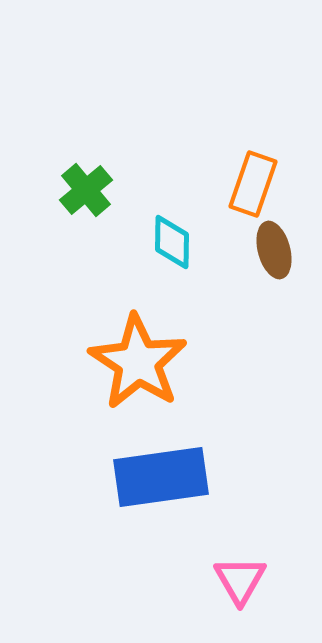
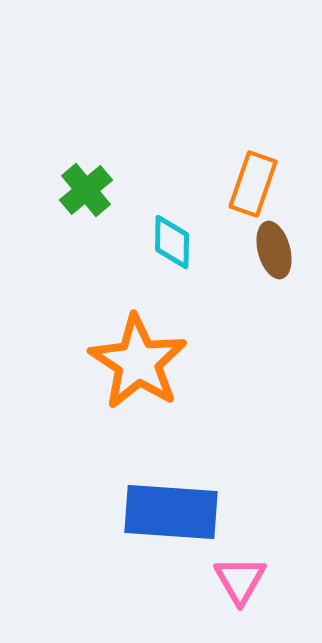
blue rectangle: moved 10 px right, 35 px down; rotated 12 degrees clockwise
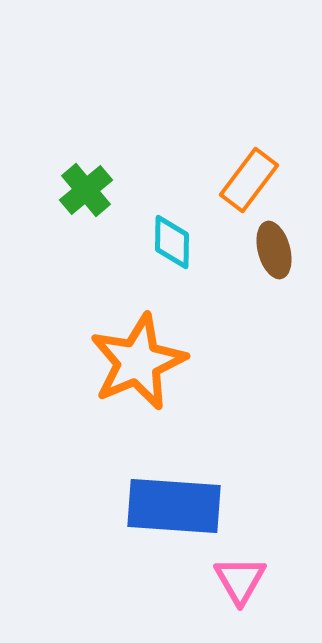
orange rectangle: moved 4 px left, 4 px up; rotated 18 degrees clockwise
orange star: rotated 16 degrees clockwise
blue rectangle: moved 3 px right, 6 px up
